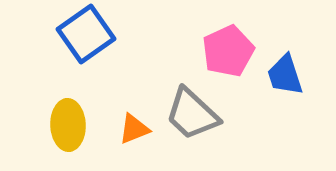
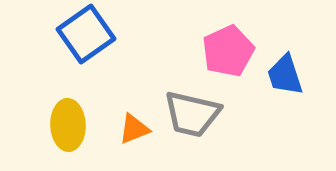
gray trapezoid: rotated 30 degrees counterclockwise
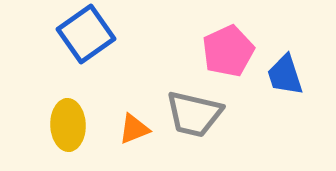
gray trapezoid: moved 2 px right
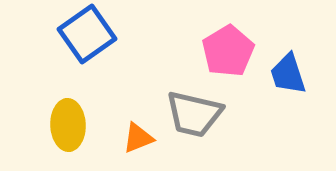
blue square: moved 1 px right
pink pentagon: rotated 6 degrees counterclockwise
blue trapezoid: moved 3 px right, 1 px up
orange triangle: moved 4 px right, 9 px down
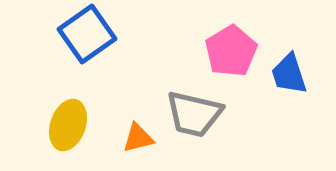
pink pentagon: moved 3 px right
blue trapezoid: moved 1 px right
yellow ellipse: rotated 21 degrees clockwise
orange triangle: rotated 8 degrees clockwise
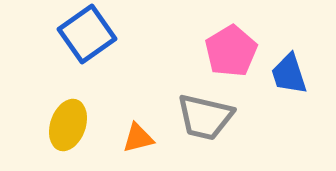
gray trapezoid: moved 11 px right, 3 px down
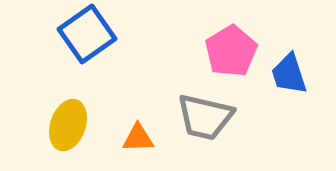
orange triangle: rotated 12 degrees clockwise
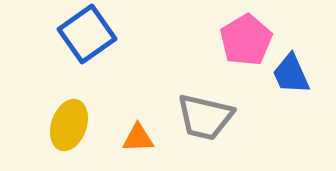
pink pentagon: moved 15 px right, 11 px up
blue trapezoid: moved 2 px right; rotated 6 degrees counterclockwise
yellow ellipse: moved 1 px right
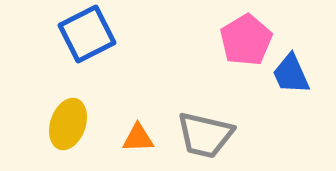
blue square: rotated 8 degrees clockwise
gray trapezoid: moved 18 px down
yellow ellipse: moved 1 px left, 1 px up
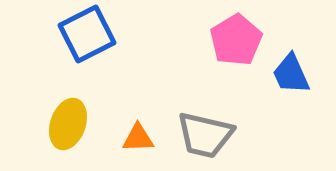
pink pentagon: moved 10 px left
